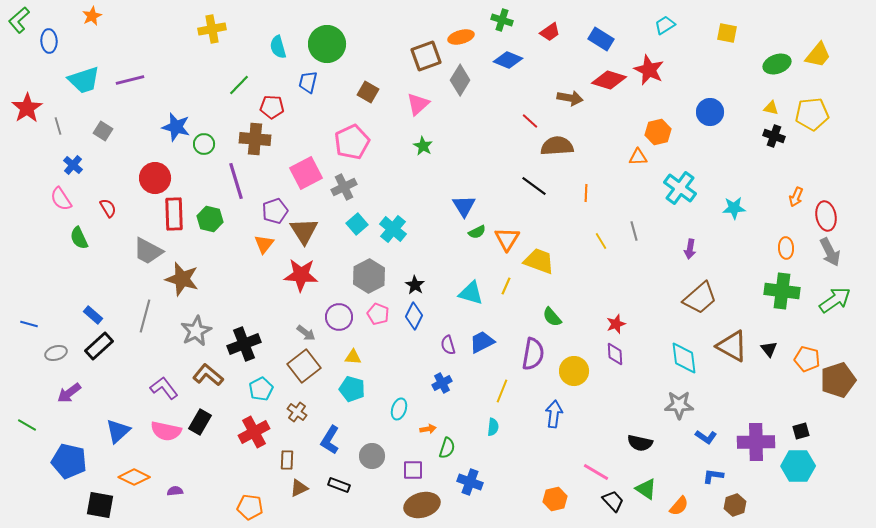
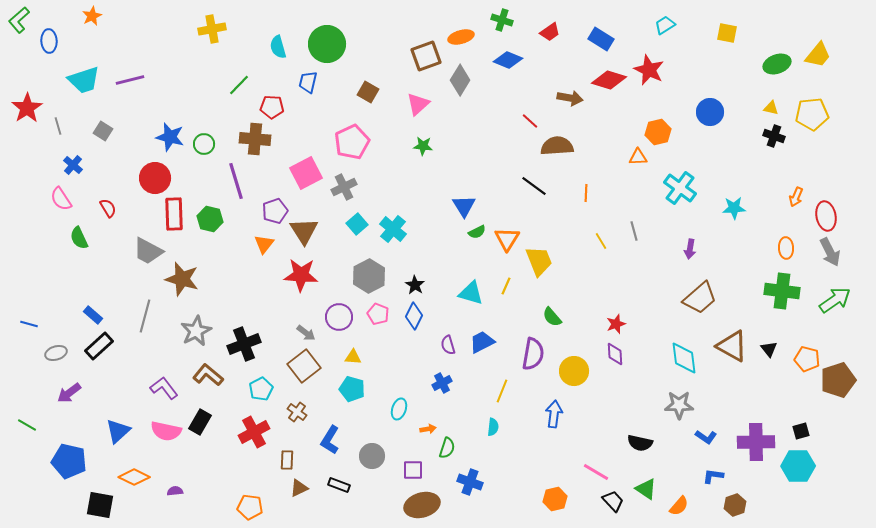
blue star at (176, 127): moved 6 px left, 10 px down
green star at (423, 146): rotated 24 degrees counterclockwise
yellow trapezoid at (539, 261): rotated 48 degrees clockwise
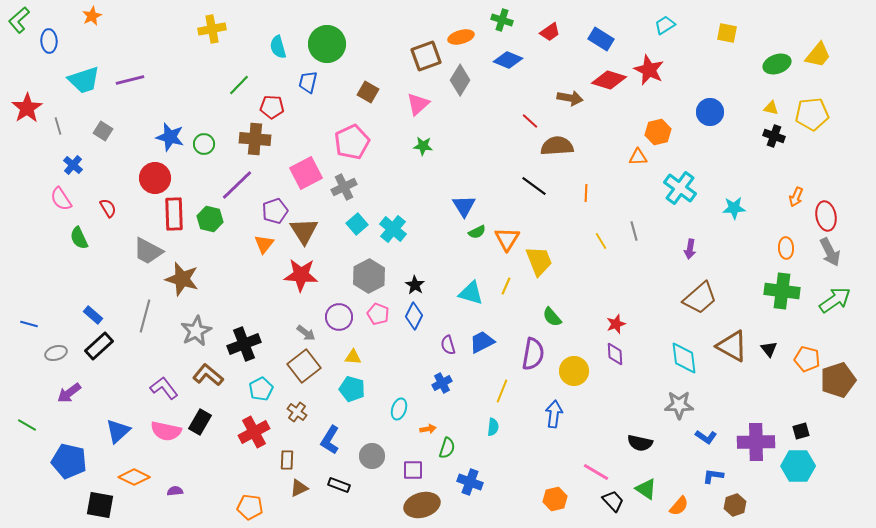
purple line at (236, 181): moved 1 px right, 4 px down; rotated 63 degrees clockwise
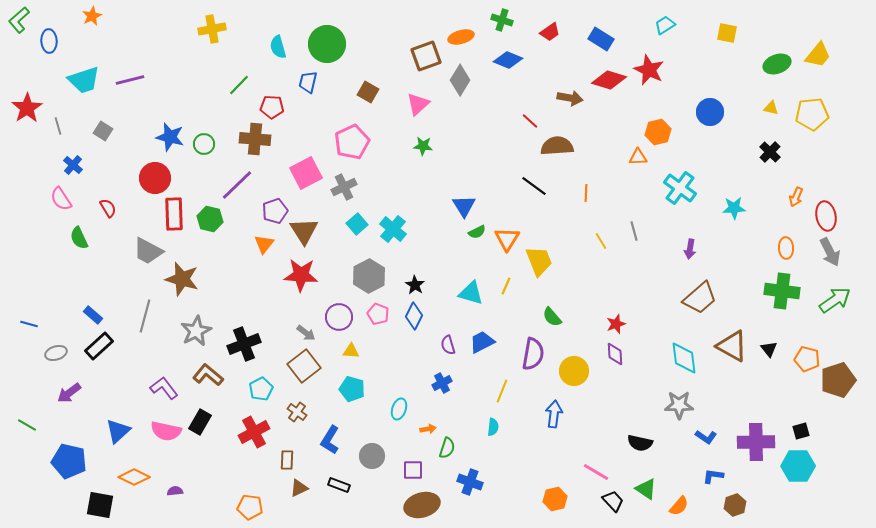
black cross at (774, 136): moved 4 px left, 16 px down; rotated 25 degrees clockwise
yellow triangle at (353, 357): moved 2 px left, 6 px up
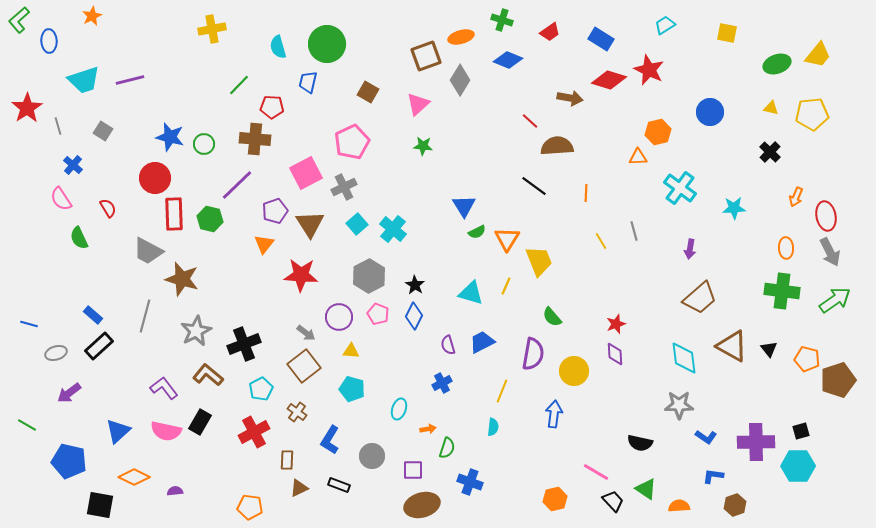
brown triangle at (304, 231): moved 6 px right, 7 px up
orange semicircle at (679, 506): rotated 135 degrees counterclockwise
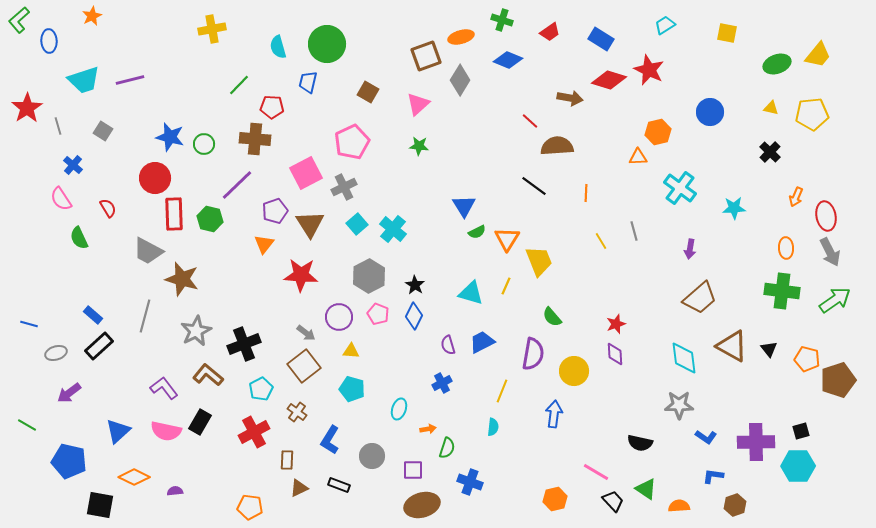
green star at (423, 146): moved 4 px left
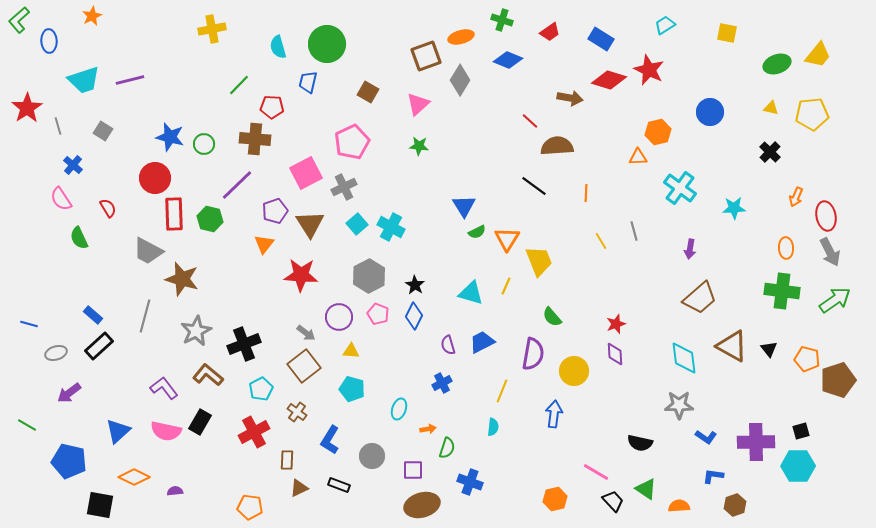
cyan cross at (393, 229): moved 2 px left, 2 px up; rotated 12 degrees counterclockwise
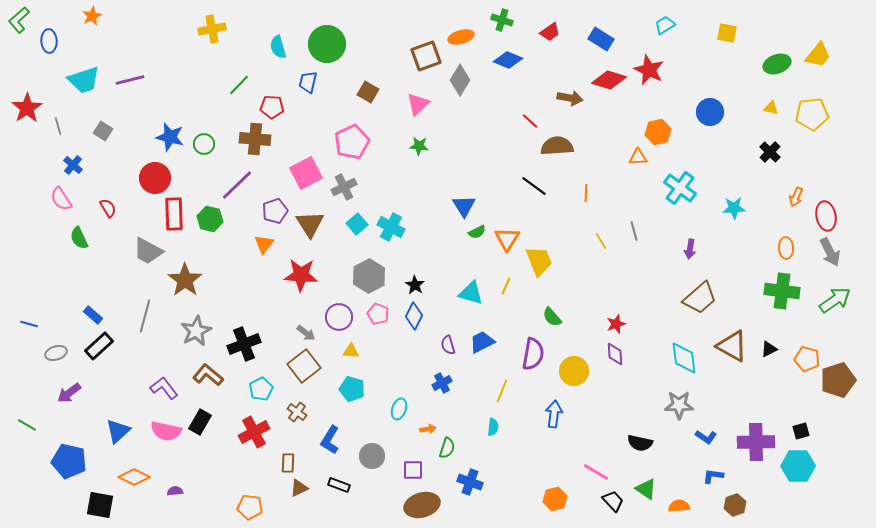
brown star at (182, 279): moved 3 px right, 1 px down; rotated 20 degrees clockwise
black triangle at (769, 349): rotated 42 degrees clockwise
brown rectangle at (287, 460): moved 1 px right, 3 px down
